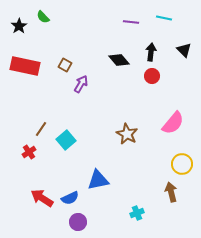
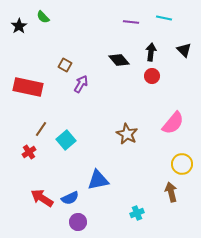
red rectangle: moved 3 px right, 21 px down
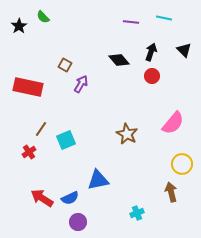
black arrow: rotated 12 degrees clockwise
cyan square: rotated 18 degrees clockwise
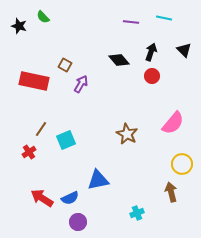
black star: rotated 21 degrees counterclockwise
red rectangle: moved 6 px right, 6 px up
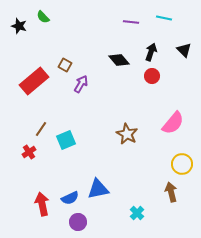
red rectangle: rotated 52 degrees counterclockwise
blue triangle: moved 9 px down
red arrow: moved 6 px down; rotated 45 degrees clockwise
cyan cross: rotated 24 degrees counterclockwise
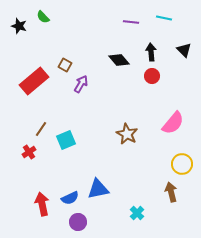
black arrow: rotated 24 degrees counterclockwise
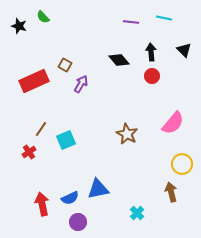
red rectangle: rotated 16 degrees clockwise
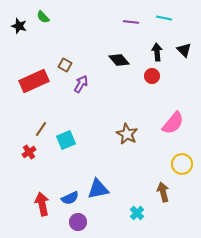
black arrow: moved 6 px right
brown arrow: moved 8 px left
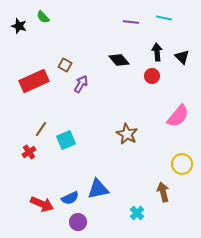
black triangle: moved 2 px left, 7 px down
pink semicircle: moved 5 px right, 7 px up
red arrow: rotated 125 degrees clockwise
